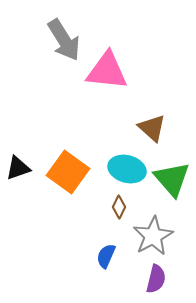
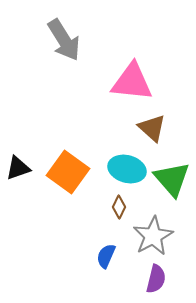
pink triangle: moved 25 px right, 11 px down
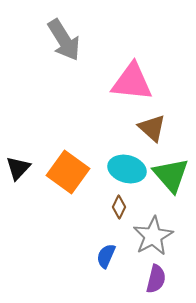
black triangle: rotated 28 degrees counterclockwise
green triangle: moved 1 px left, 4 px up
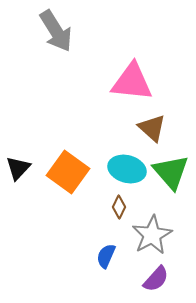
gray arrow: moved 8 px left, 9 px up
green triangle: moved 3 px up
gray star: moved 1 px left, 1 px up
purple semicircle: rotated 28 degrees clockwise
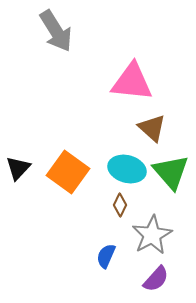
brown diamond: moved 1 px right, 2 px up
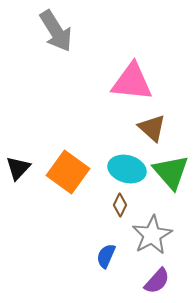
purple semicircle: moved 1 px right, 2 px down
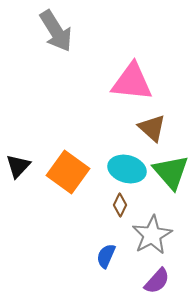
black triangle: moved 2 px up
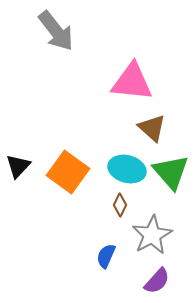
gray arrow: rotated 6 degrees counterclockwise
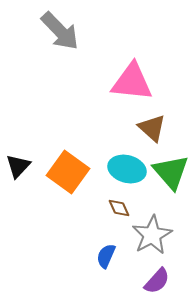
gray arrow: moved 4 px right; rotated 6 degrees counterclockwise
brown diamond: moved 1 px left, 3 px down; rotated 50 degrees counterclockwise
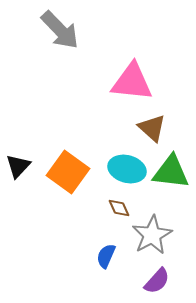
gray arrow: moved 1 px up
green triangle: rotated 42 degrees counterclockwise
